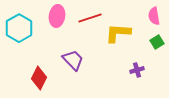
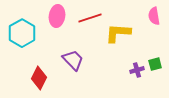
cyan hexagon: moved 3 px right, 5 px down
green square: moved 2 px left, 22 px down; rotated 16 degrees clockwise
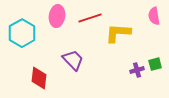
red diamond: rotated 20 degrees counterclockwise
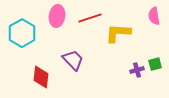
red diamond: moved 2 px right, 1 px up
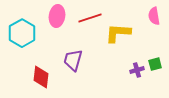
purple trapezoid: rotated 120 degrees counterclockwise
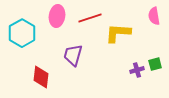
purple trapezoid: moved 5 px up
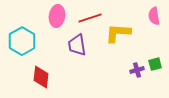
cyan hexagon: moved 8 px down
purple trapezoid: moved 4 px right, 10 px up; rotated 25 degrees counterclockwise
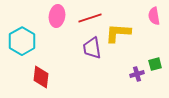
purple trapezoid: moved 15 px right, 3 px down
purple cross: moved 4 px down
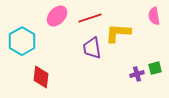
pink ellipse: rotated 35 degrees clockwise
green square: moved 4 px down
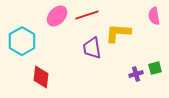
red line: moved 3 px left, 3 px up
purple cross: moved 1 px left
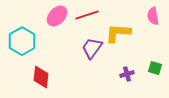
pink semicircle: moved 1 px left
purple trapezoid: rotated 45 degrees clockwise
green square: rotated 32 degrees clockwise
purple cross: moved 9 px left
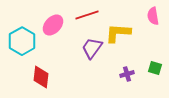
pink ellipse: moved 4 px left, 9 px down
